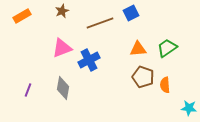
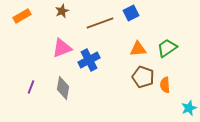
purple line: moved 3 px right, 3 px up
cyan star: rotated 28 degrees counterclockwise
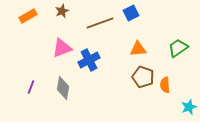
orange rectangle: moved 6 px right
green trapezoid: moved 11 px right
cyan star: moved 1 px up
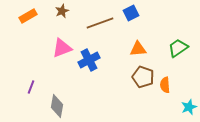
gray diamond: moved 6 px left, 18 px down
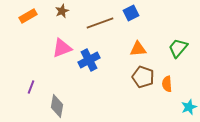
green trapezoid: rotated 15 degrees counterclockwise
orange semicircle: moved 2 px right, 1 px up
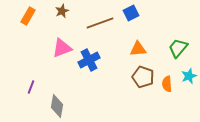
orange rectangle: rotated 30 degrees counterclockwise
cyan star: moved 31 px up
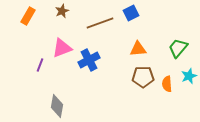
brown pentagon: rotated 20 degrees counterclockwise
purple line: moved 9 px right, 22 px up
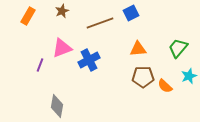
orange semicircle: moved 2 px left, 2 px down; rotated 42 degrees counterclockwise
